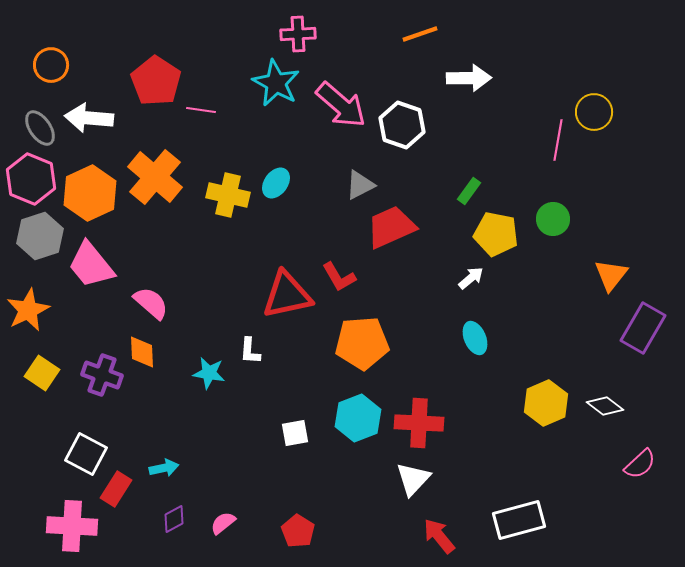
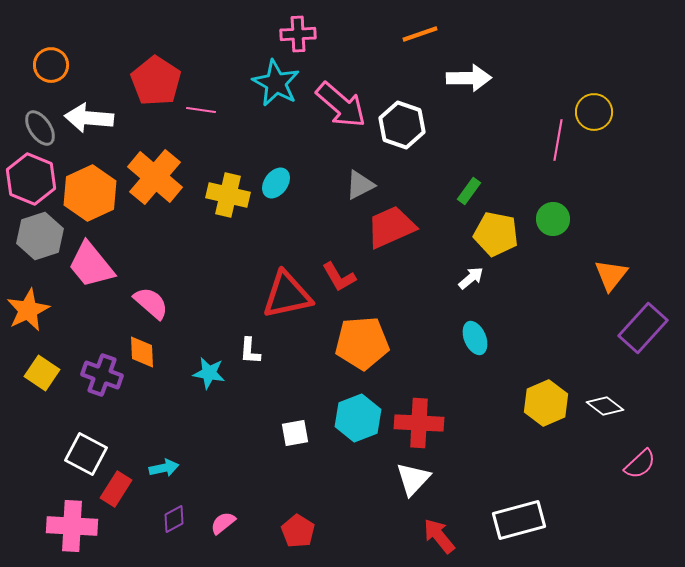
purple rectangle at (643, 328): rotated 12 degrees clockwise
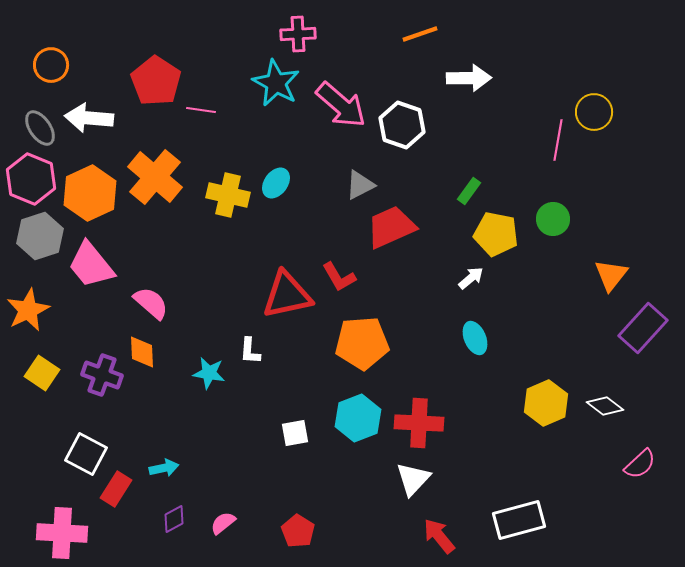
pink cross at (72, 526): moved 10 px left, 7 px down
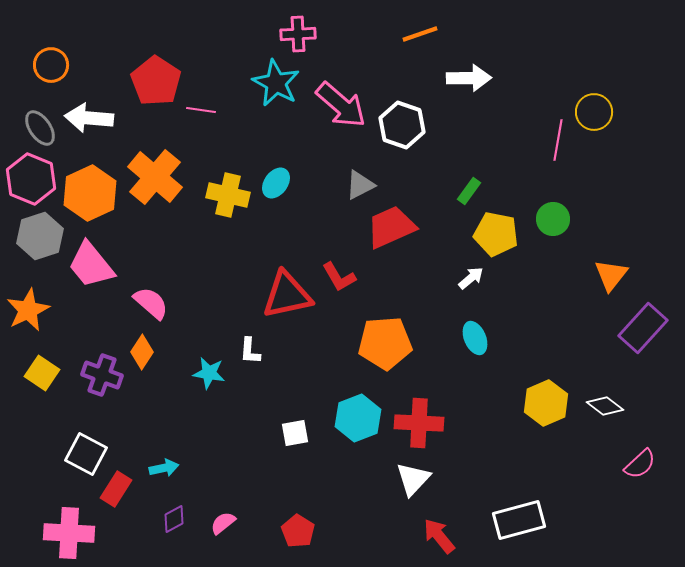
orange pentagon at (362, 343): moved 23 px right
orange diamond at (142, 352): rotated 36 degrees clockwise
pink cross at (62, 533): moved 7 px right
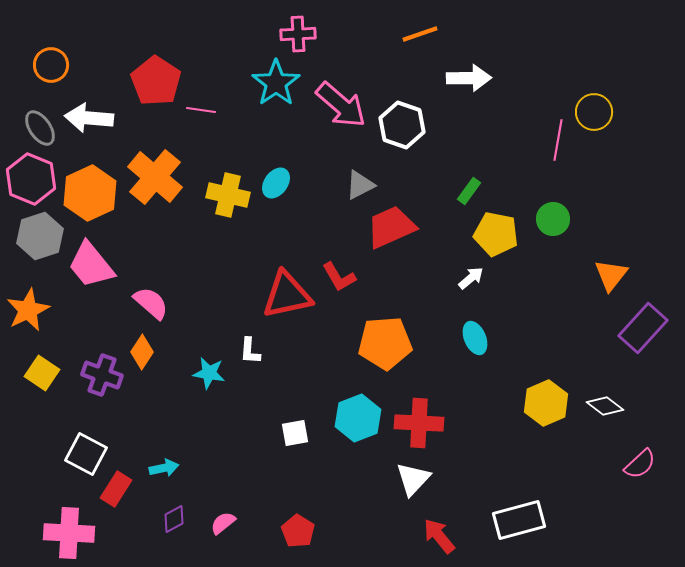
cyan star at (276, 83): rotated 9 degrees clockwise
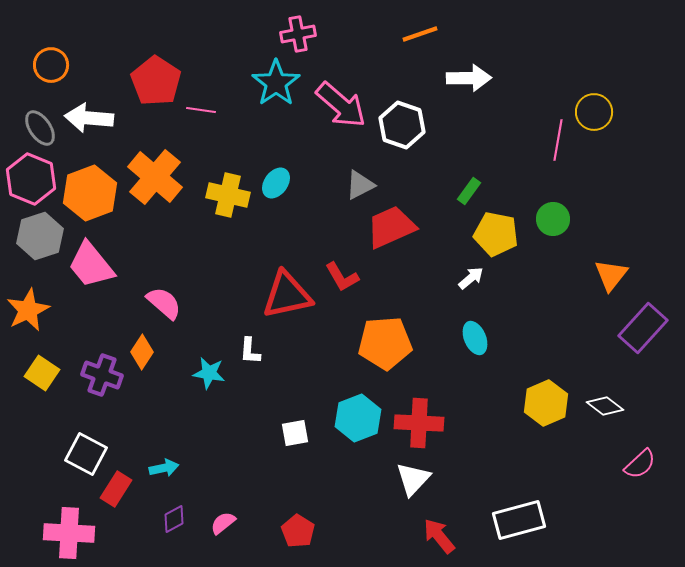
pink cross at (298, 34): rotated 8 degrees counterclockwise
orange hexagon at (90, 193): rotated 4 degrees clockwise
red L-shape at (339, 277): moved 3 px right
pink semicircle at (151, 303): moved 13 px right
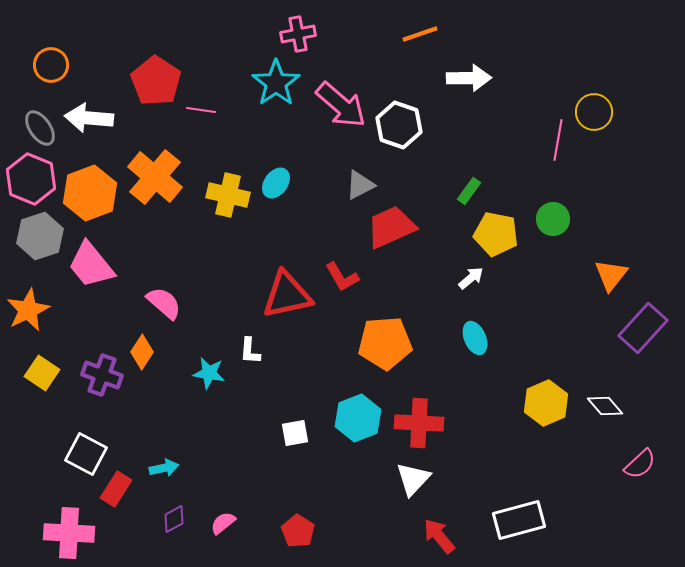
white hexagon at (402, 125): moved 3 px left
white diamond at (605, 406): rotated 12 degrees clockwise
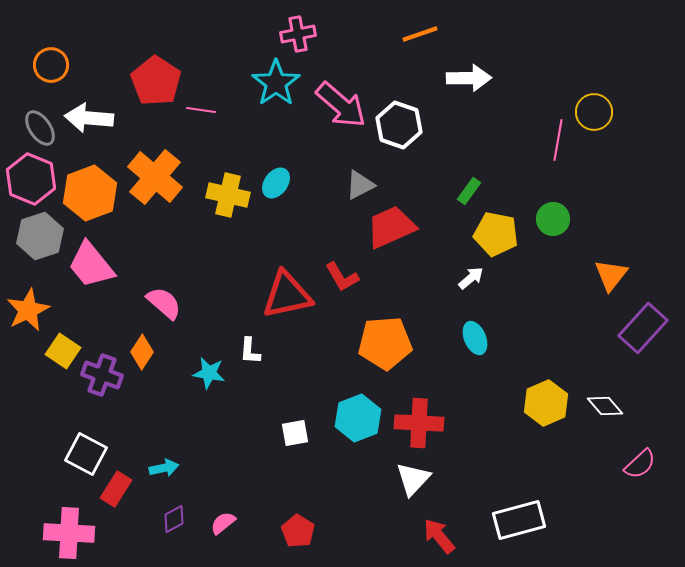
yellow square at (42, 373): moved 21 px right, 22 px up
